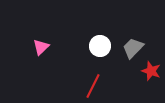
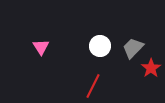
pink triangle: rotated 18 degrees counterclockwise
red star: moved 3 px up; rotated 18 degrees clockwise
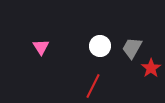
gray trapezoid: moved 1 px left; rotated 15 degrees counterclockwise
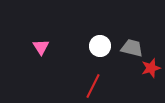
gray trapezoid: rotated 75 degrees clockwise
red star: rotated 18 degrees clockwise
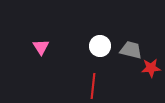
gray trapezoid: moved 1 px left, 2 px down
red star: rotated 12 degrees clockwise
red line: rotated 20 degrees counterclockwise
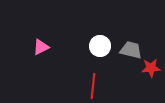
pink triangle: rotated 36 degrees clockwise
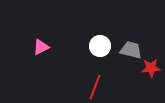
red line: moved 2 px right, 1 px down; rotated 15 degrees clockwise
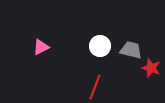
red star: rotated 24 degrees clockwise
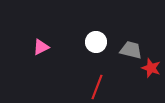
white circle: moved 4 px left, 4 px up
red line: moved 2 px right
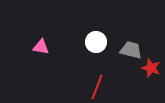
pink triangle: rotated 36 degrees clockwise
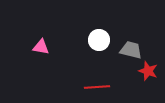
white circle: moved 3 px right, 2 px up
red star: moved 3 px left, 3 px down
red line: rotated 65 degrees clockwise
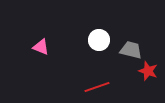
pink triangle: rotated 12 degrees clockwise
red line: rotated 15 degrees counterclockwise
